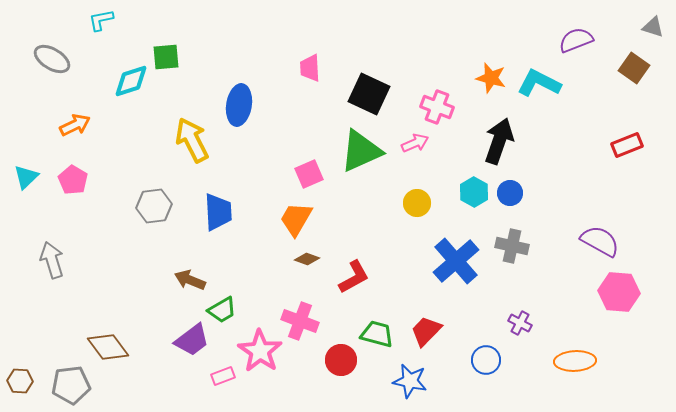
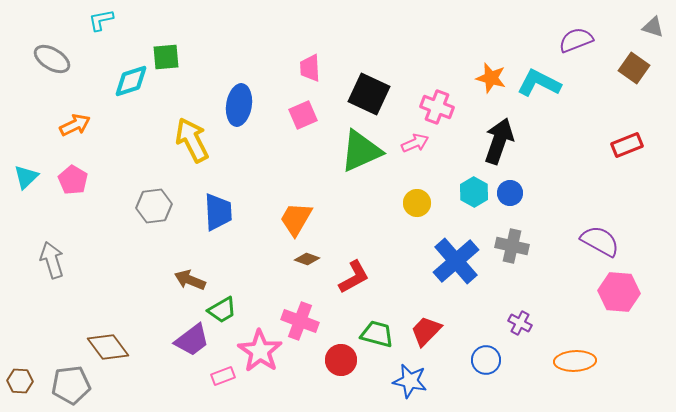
pink square at (309, 174): moved 6 px left, 59 px up
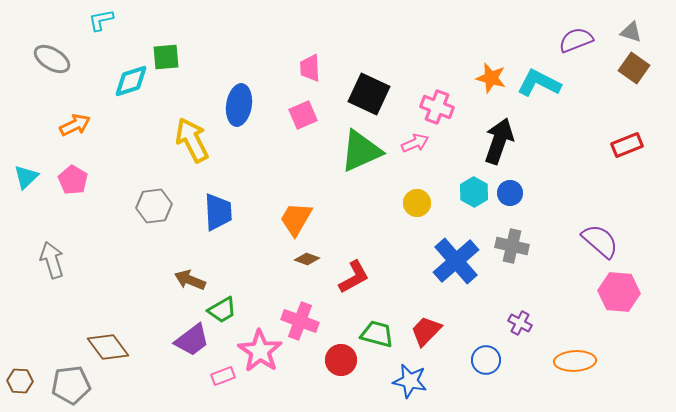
gray triangle at (653, 27): moved 22 px left, 5 px down
purple semicircle at (600, 241): rotated 12 degrees clockwise
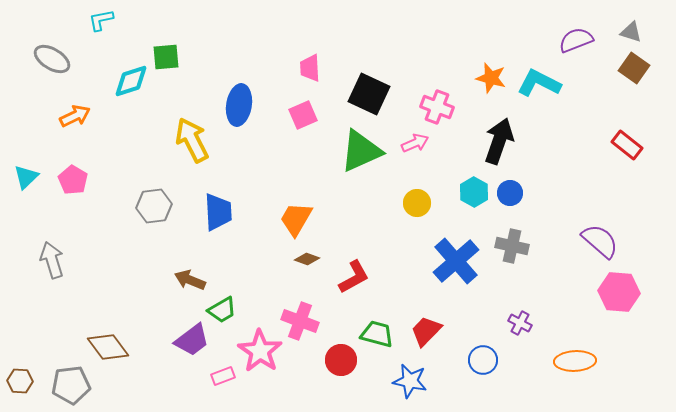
orange arrow at (75, 125): moved 9 px up
red rectangle at (627, 145): rotated 60 degrees clockwise
blue circle at (486, 360): moved 3 px left
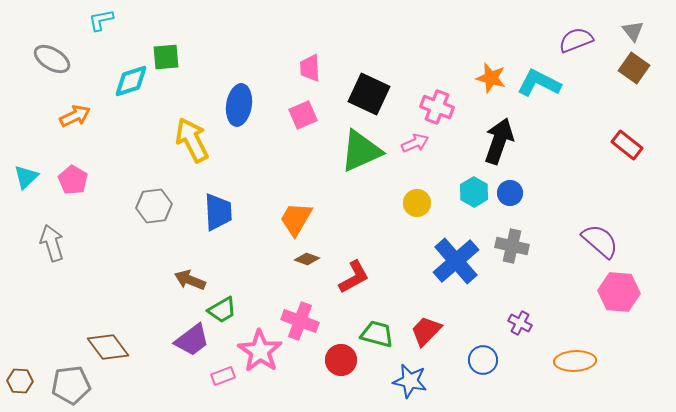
gray triangle at (631, 32): moved 2 px right, 1 px up; rotated 35 degrees clockwise
gray arrow at (52, 260): moved 17 px up
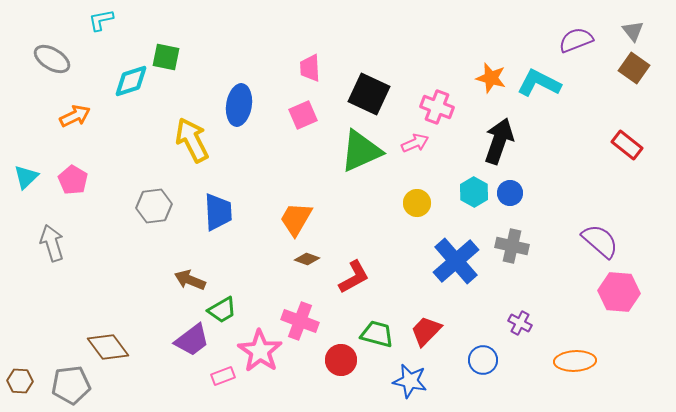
green square at (166, 57): rotated 16 degrees clockwise
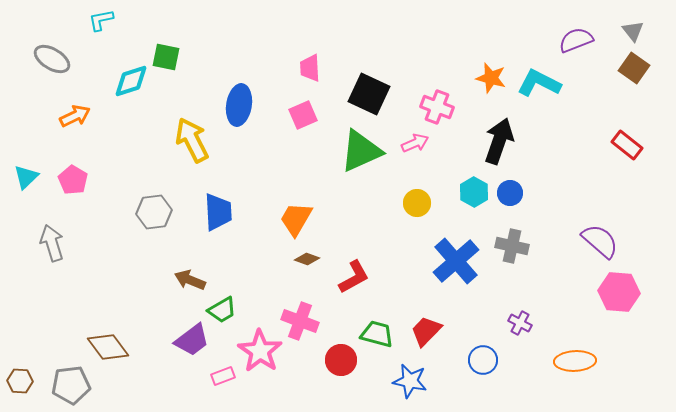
gray hexagon at (154, 206): moved 6 px down
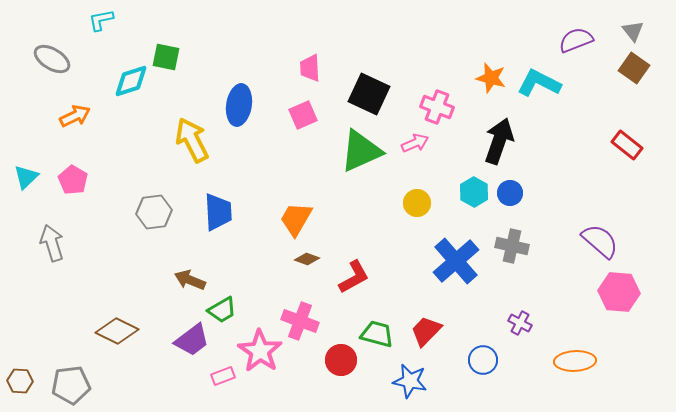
brown diamond at (108, 347): moved 9 px right, 16 px up; rotated 27 degrees counterclockwise
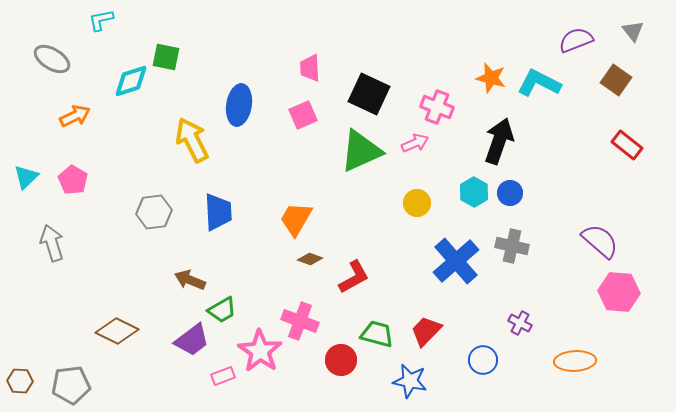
brown square at (634, 68): moved 18 px left, 12 px down
brown diamond at (307, 259): moved 3 px right
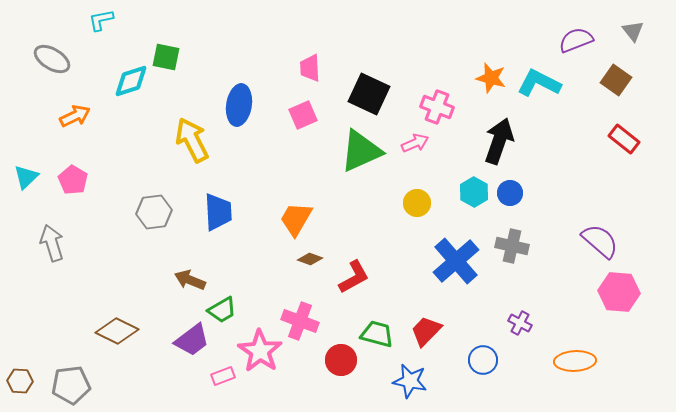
red rectangle at (627, 145): moved 3 px left, 6 px up
